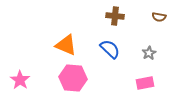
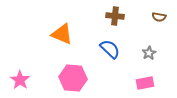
orange triangle: moved 4 px left, 11 px up
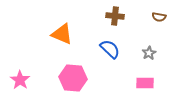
pink rectangle: rotated 12 degrees clockwise
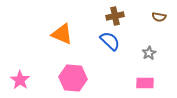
brown cross: rotated 18 degrees counterclockwise
blue semicircle: moved 8 px up
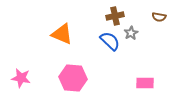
gray star: moved 18 px left, 20 px up
pink star: moved 1 px right, 2 px up; rotated 24 degrees counterclockwise
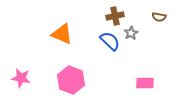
pink hexagon: moved 2 px left, 2 px down; rotated 16 degrees clockwise
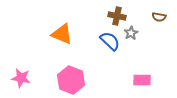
brown cross: moved 2 px right; rotated 24 degrees clockwise
pink rectangle: moved 3 px left, 3 px up
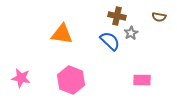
orange triangle: rotated 15 degrees counterclockwise
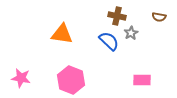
blue semicircle: moved 1 px left
